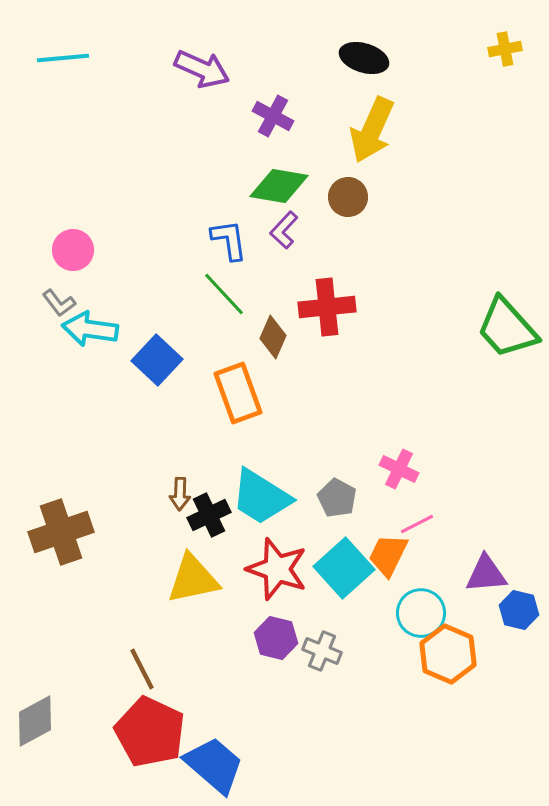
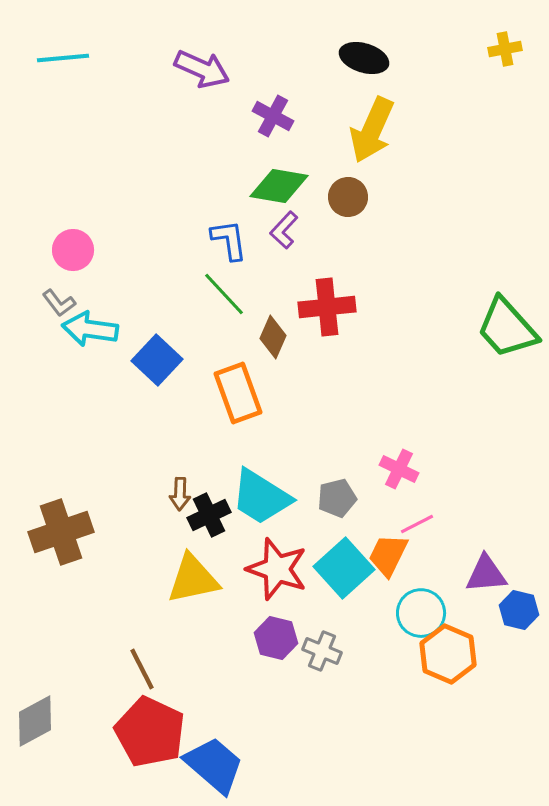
gray pentagon: rotated 30 degrees clockwise
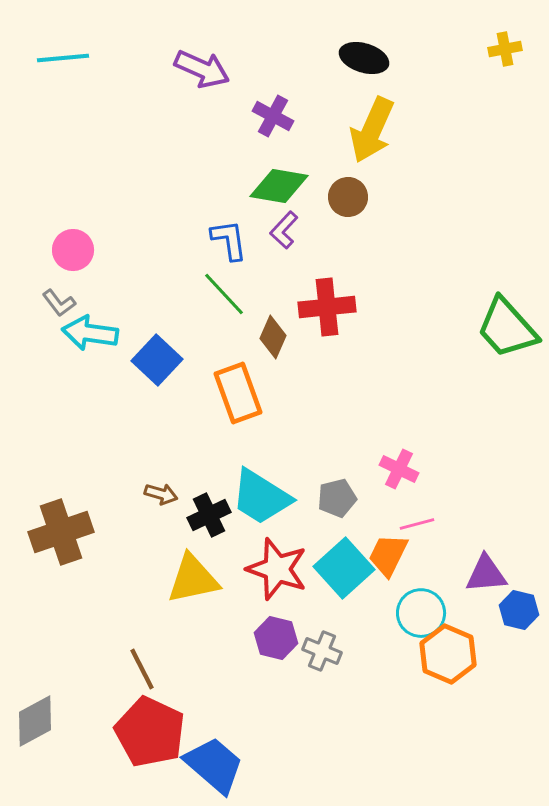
cyan arrow: moved 4 px down
brown arrow: moved 19 px left; rotated 76 degrees counterclockwise
pink line: rotated 12 degrees clockwise
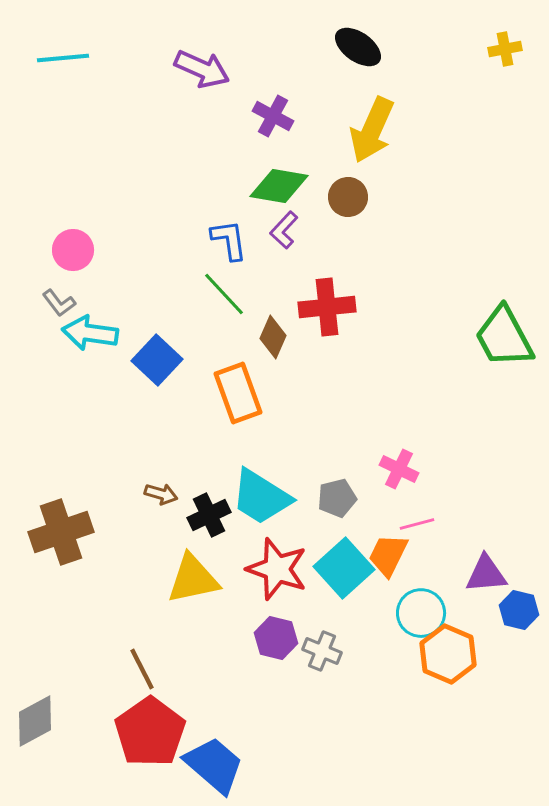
black ellipse: moved 6 px left, 11 px up; rotated 18 degrees clockwise
green trapezoid: moved 3 px left, 9 px down; rotated 14 degrees clockwise
red pentagon: rotated 12 degrees clockwise
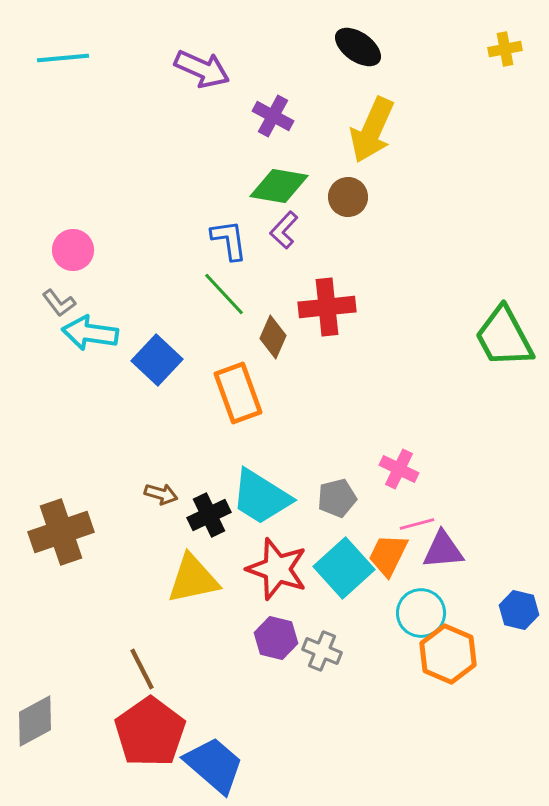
purple triangle: moved 43 px left, 24 px up
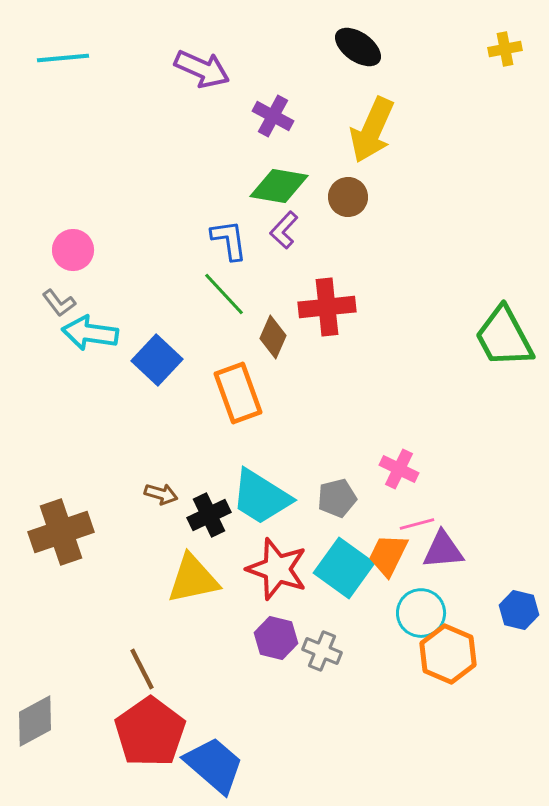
cyan square: rotated 12 degrees counterclockwise
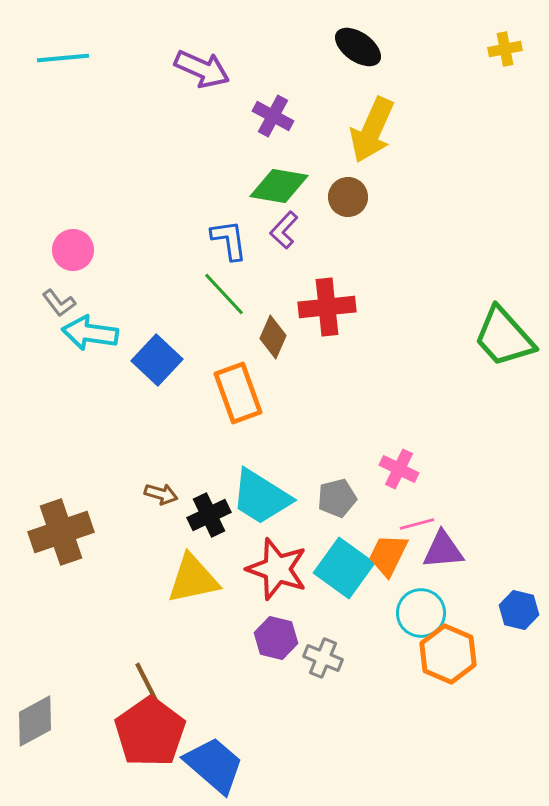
green trapezoid: rotated 14 degrees counterclockwise
gray cross: moved 1 px right, 7 px down
brown line: moved 5 px right, 14 px down
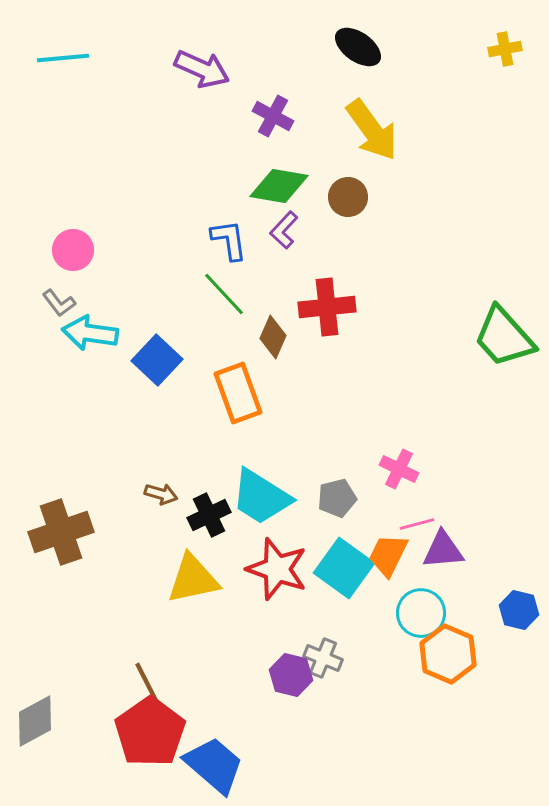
yellow arrow: rotated 60 degrees counterclockwise
purple hexagon: moved 15 px right, 37 px down
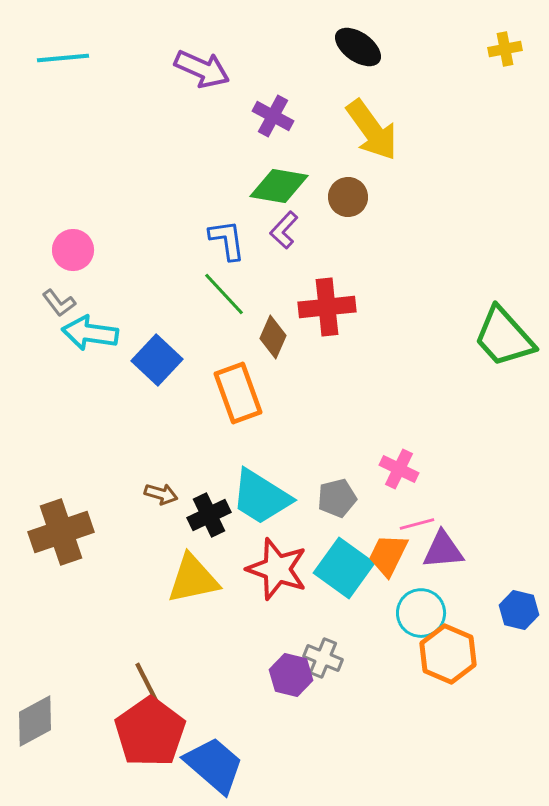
blue L-shape: moved 2 px left
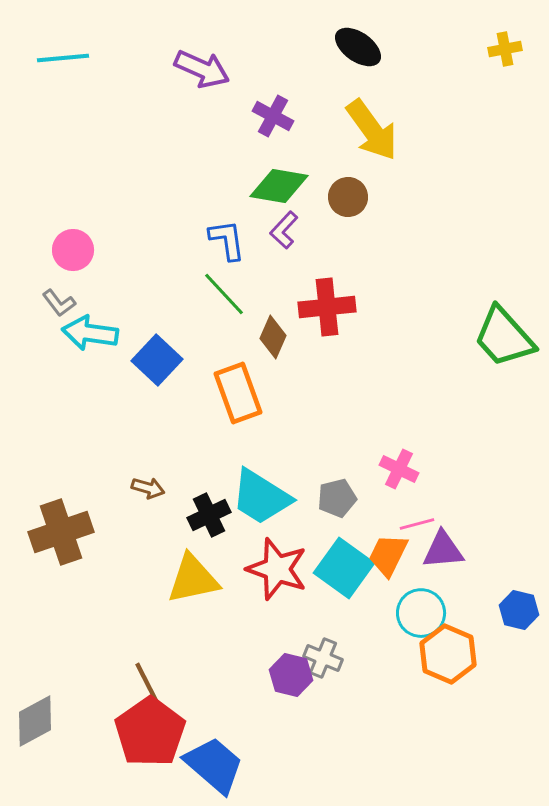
brown arrow: moved 13 px left, 6 px up
